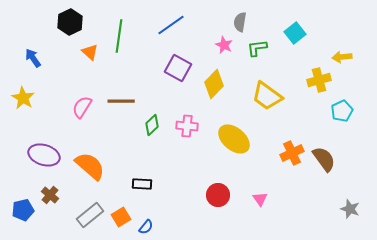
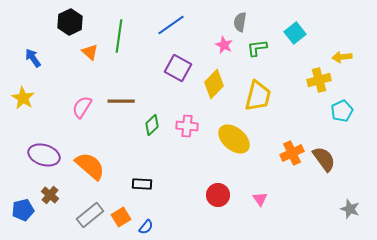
yellow trapezoid: moved 9 px left; rotated 112 degrees counterclockwise
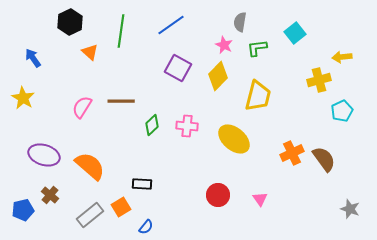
green line: moved 2 px right, 5 px up
yellow diamond: moved 4 px right, 8 px up
orange square: moved 10 px up
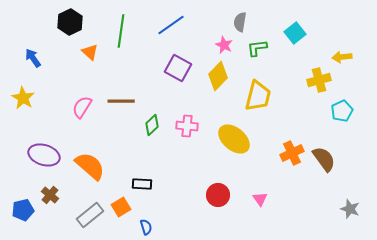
blue semicircle: rotated 56 degrees counterclockwise
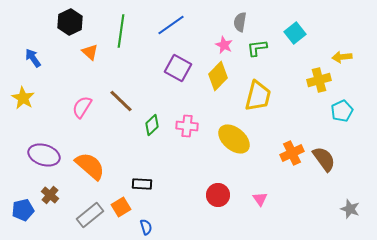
brown line: rotated 44 degrees clockwise
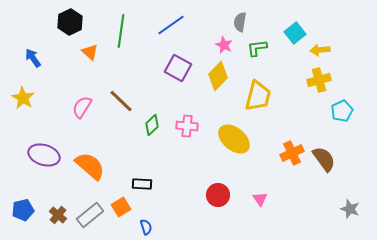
yellow arrow: moved 22 px left, 7 px up
brown cross: moved 8 px right, 20 px down
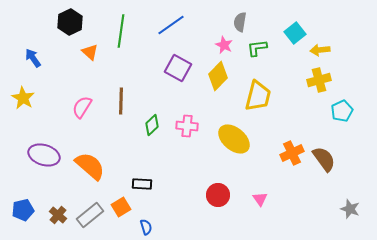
brown line: rotated 48 degrees clockwise
